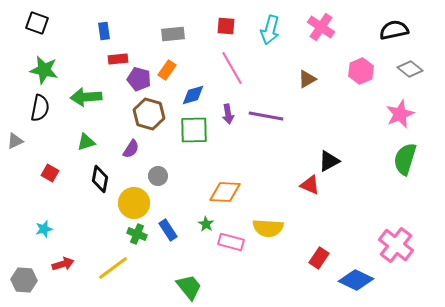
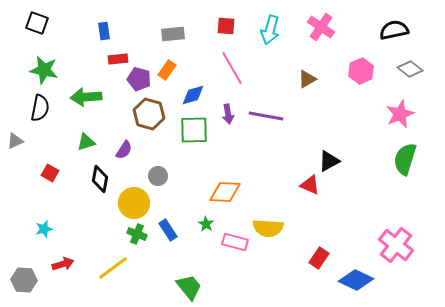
purple semicircle at (131, 149): moved 7 px left, 1 px down
pink rectangle at (231, 242): moved 4 px right
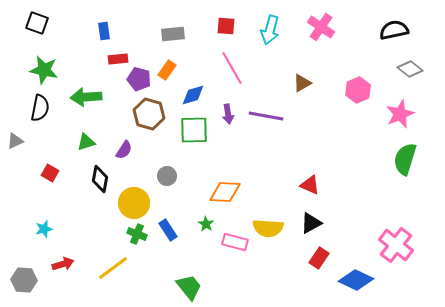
pink hexagon at (361, 71): moved 3 px left, 19 px down
brown triangle at (307, 79): moved 5 px left, 4 px down
black triangle at (329, 161): moved 18 px left, 62 px down
gray circle at (158, 176): moved 9 px right
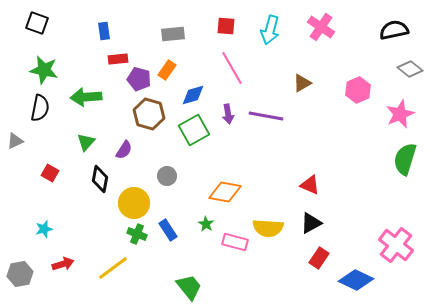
green square at (194, 130): rotated 28 degrees counterclockwise
green triangle at (86, 142): rotated 30 degrees counterclockwise
orange diamond at (225, 192): rotated 8 degrees clockwise
gray hexagon at (24, 280): moved 4 px left, 6 px up; rotated 15 degrees counterclockwise
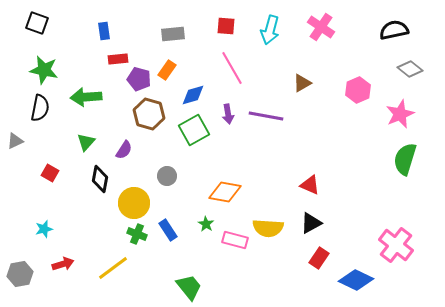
pink rectangle at (235, 242): moved 2 px up
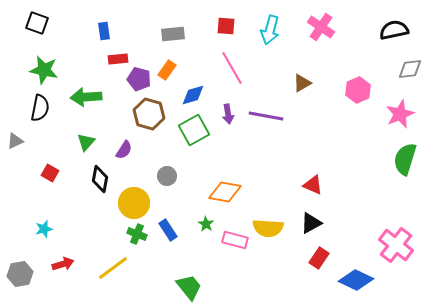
gray diamond at (410, 69): rotated 45 degrees counterclockwise
red triangle at (310, 185): moved 3 px right
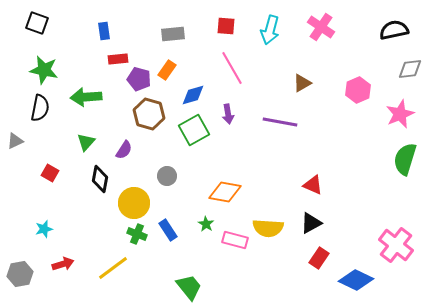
purple line at (266, 116): moved 14 px right, 6 px down
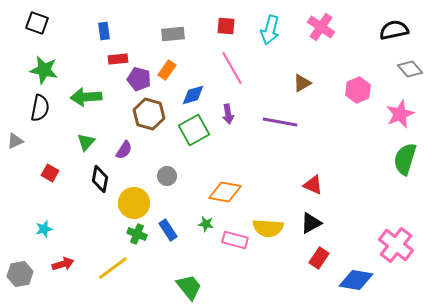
gray diamond at (410, 69): rotated 55 degrees clockwise
green star at (206, 224): rotated 21 degrees counterclockwise
blue diamond at (356, 280): rotated 16 degrees counterclockwise
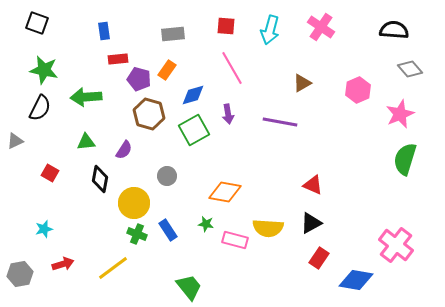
black semicircle at (394, 30): rotated 16 degrees clockwise
black semicircle at (40, 108): rotated 16 degrees clockwise
green triangle at (86, 142): rotated 42 degrees clockwise
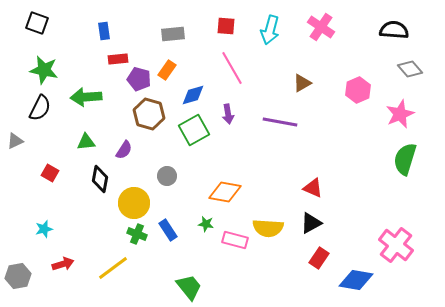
red triangle at (313, 185): moved 3 px down
gray hexagon at (20, 274): moved 2 px left, 2 px down
